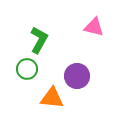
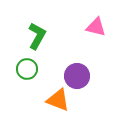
pink triangle: moved 2 px right
green L-shape: moved 2 px left, 4 px up
orange triangle: moved 6 px right, 2 px down; rotated 15 degrees clockwise
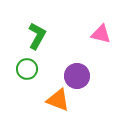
pink triangle: moved 5 px right, 7 px down
